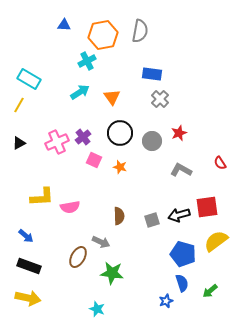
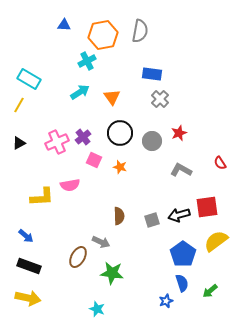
pink semicircle: moved 22 px up
blue pentagon: rotated 20 degrees clockwise
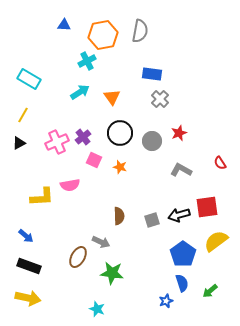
yellow line: moved 4 px right, 10 px down
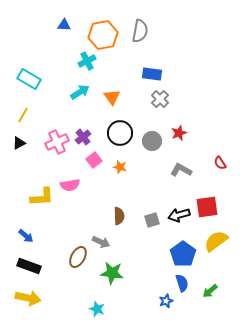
pink square: rotated 28 degrees clockwise
